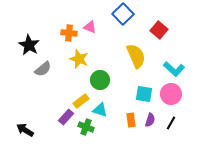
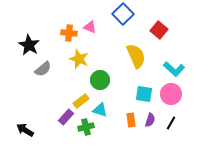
green cross: rotated 35 degrees counterclockwise
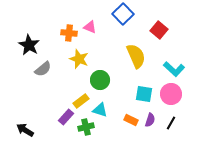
orange rectangle: rotated 56 degrees counterclockwise
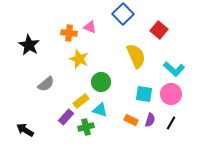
gray semicircle: moved 3 px right, 15 px down
green circle: moved 1 px right, 2 px down
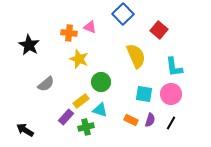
cyan L-shape: moved 2 px up; rotated 40 degrees clockwise
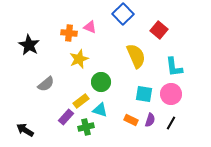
yellow star: rotated 30 degrees clockwise
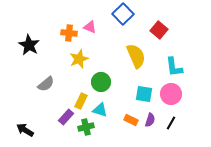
yellow rectangle: rotated 28 degrees counterclockwise
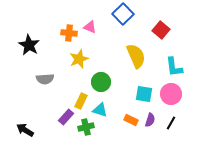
red square: moved 2 px right
gray semicircle: moved 1 px left, 5 px up; rotated 36 degrees clockwise
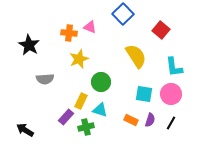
yellow semicircle: rotated 10 degrees counterclockwise
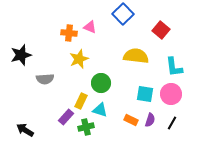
black star: moved 8 px left, 10 px down; rotated 25 degrees clockwise
yellow semicircle: rotated 50 degrees counterclockwise
green circle: moved 1 px down
cyan square: moved 1 px right
black line: moved 1 px right
